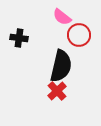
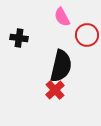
pink semicircle: rotated 24 degrees clockwise
red circle: moved 8 px right
red cross: moved 2 px left, 1 px up
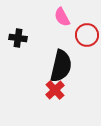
black cross: moved 1 px left
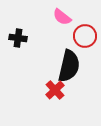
pink semicircle: rotated 24 degrees counterclockwise
red circle: moved 2 px left, 1 px down
black semicircle: moved 8 px right
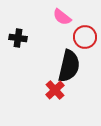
red circle: moved 1 px down
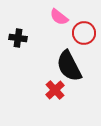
pink semicircle: moved 3 px left
red circle: moved 1 px left, 4 px up
black semicircle: rotated 140 degrees clockwise
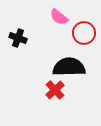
black cross: rotated 12 degrees clockwise
black semicircle: moved 1 px down; rotated 116 degrees clockwise
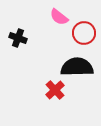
black semicircle: moved 8 px right
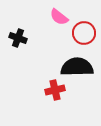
red cross: rotated 30 degrees clockwise
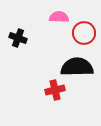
pink semicircle: rotated 144 degrees clockwise
